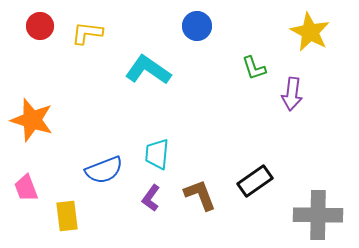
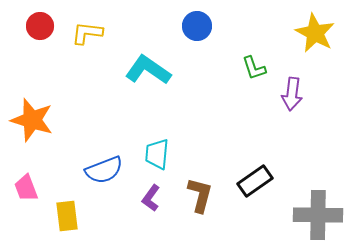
yellow star: moved 5 px right, 1 px down
brown L-shape: rotated 36 degrees clockwise
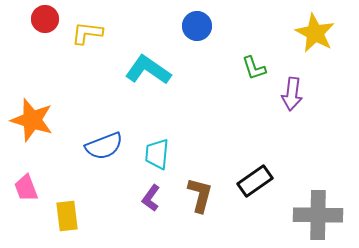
red circle: moved 5 px right, 7 px up
blue semicircle: moved 24 px up
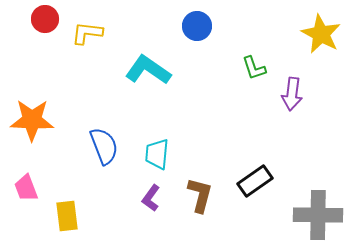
yellow star: moved 6 px right, 1 px down
orange star: rotated 15 degrees counterclockwise
blue semicircle: rotated 90 degrees counterclockwise
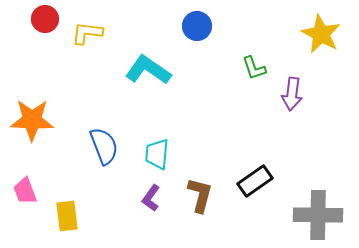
pink trapezoid: moved 1 px left, 3 px down
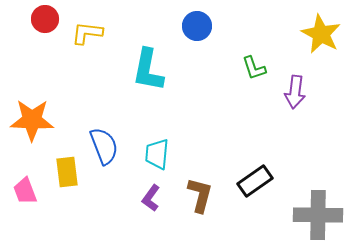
cyan L-shape: rotated 114 degrees counterclockwise
purple arrow: moved 3 px right, 2 px up
yellow rectangle: moved 44 px up
